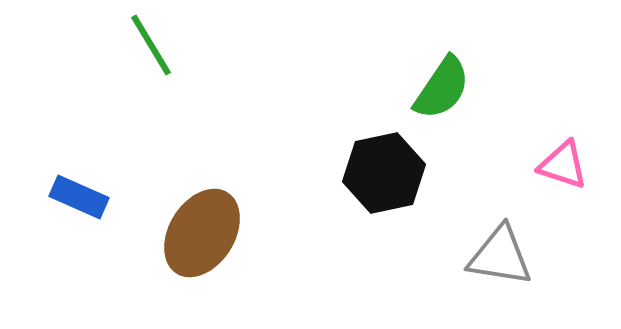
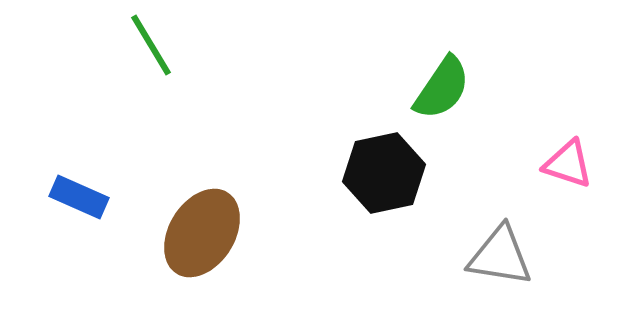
pink triangle: moved 5 px right, 1 px up
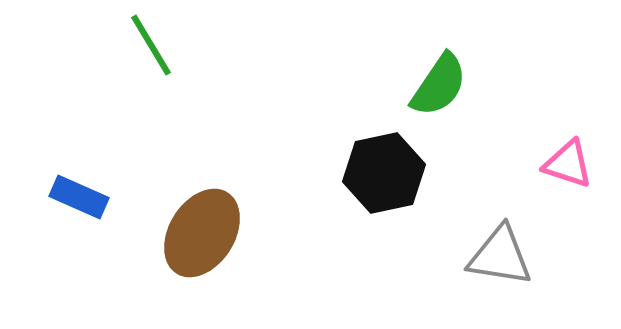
green semicircle: moved 3 px left, 3 px up
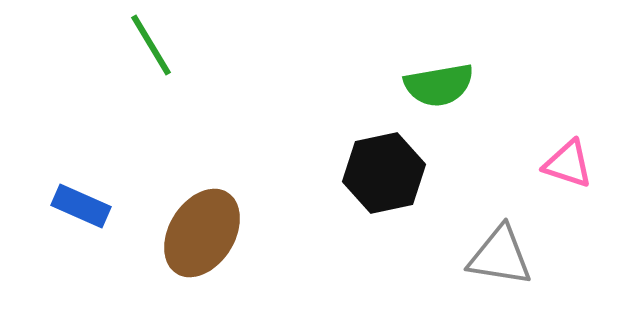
green semicircle: rotated 46 degrees clockwise
blue rectangle: moved 2 px right, 9 px down
